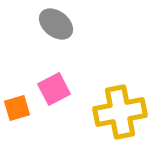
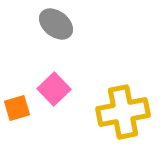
pink square: rotated 16 degrees counterclockwise
yellow cross: moved 3 px right
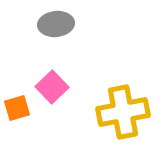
gray ellipse: rotated 44 degrees counterclockwise
pink square: moved 2 px left, 2 px up
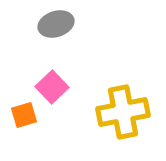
gray ellipse: rotated 12 degrees counterclockwise
orange square: moved 7 px right, 7 px down
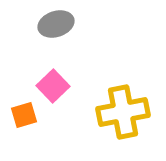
pink square: moved 1 px right, 1 px up
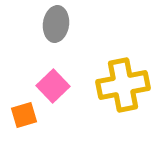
gray ellipse: rotated 64 degrees counterclockwise
yellow cross: moved 27 px up
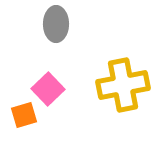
gray ellipse: rotated 8 degrees counterclockwise
pink square: moved 5 px left, 3 px down
